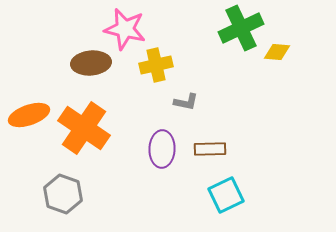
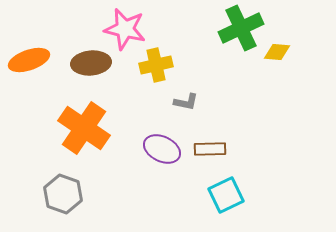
orange ellipse: moved 55 px up
purple ellipse: rotated 66 degrees counterclockwise
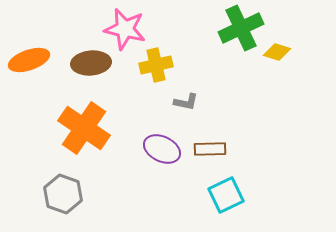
yellow diamond: rotated 12 degrees clockwise
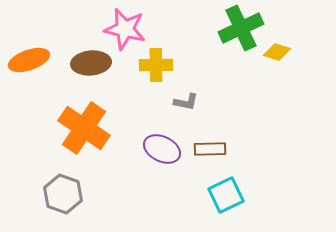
yellow cross: rotated 12 degrees clockwise
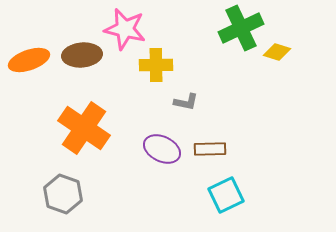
brown ellipse: moved 9 px left, 8 px up
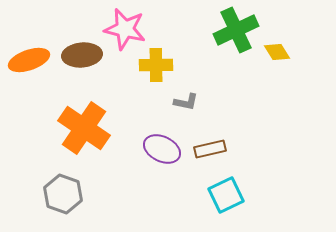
green cross: moved 5 px left, 2 px down
yellow diamond: rotated 40 degrees clockwise
brown rectangle: rotated 12 degrees counterclockwise
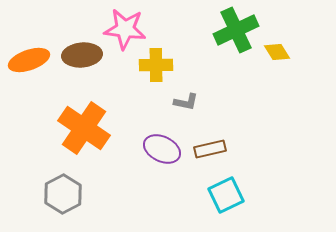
pink star: rotated 6 degrees counterclockwise
gray hexagon: rotated 12 degrees clockwise
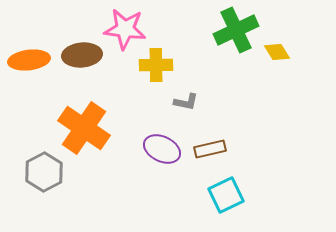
orange ellipse: rotated 12 degrees clockwise
gray hexagon: moved 19 px left, 22 px up
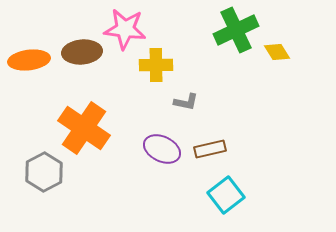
brown ellipse: moved 3 px up
cyan square: rotated 12 degrees counterclockwise
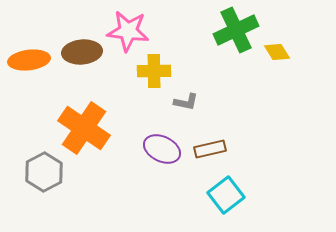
pink star: moved 3 px right, 2 px down
yellow cross: moved 2 px left, 6 px down
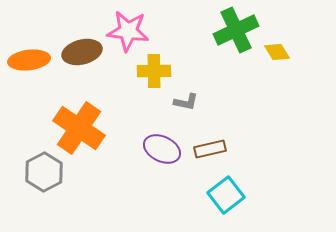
brown ellipse: rotated 9 degrees counterclockwise
orange cross: moved 5 px left
